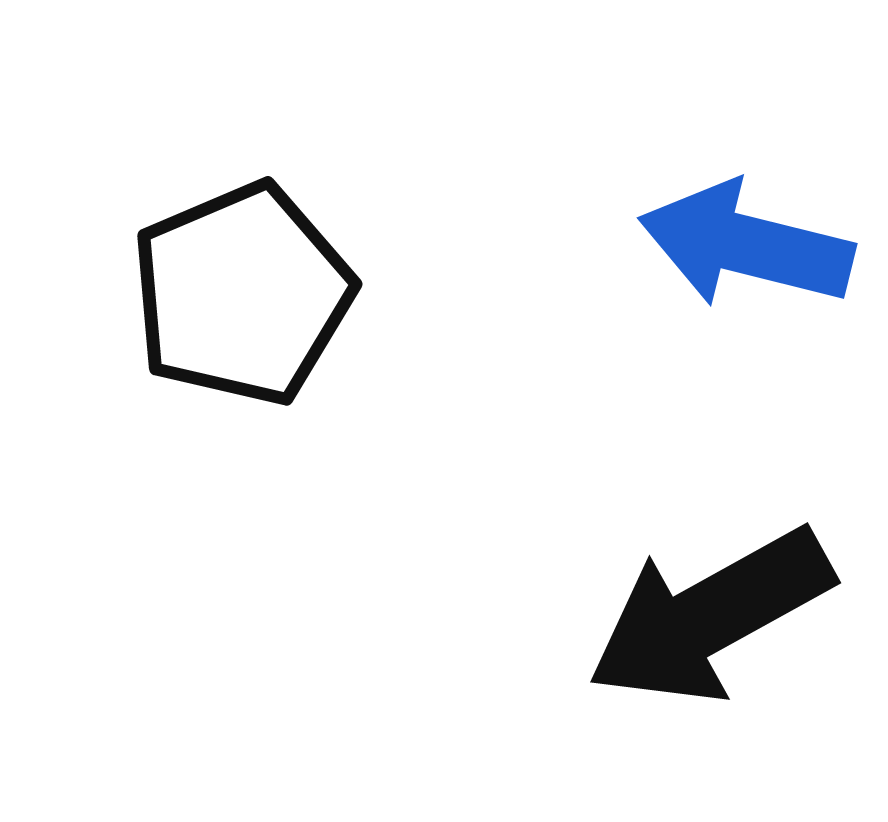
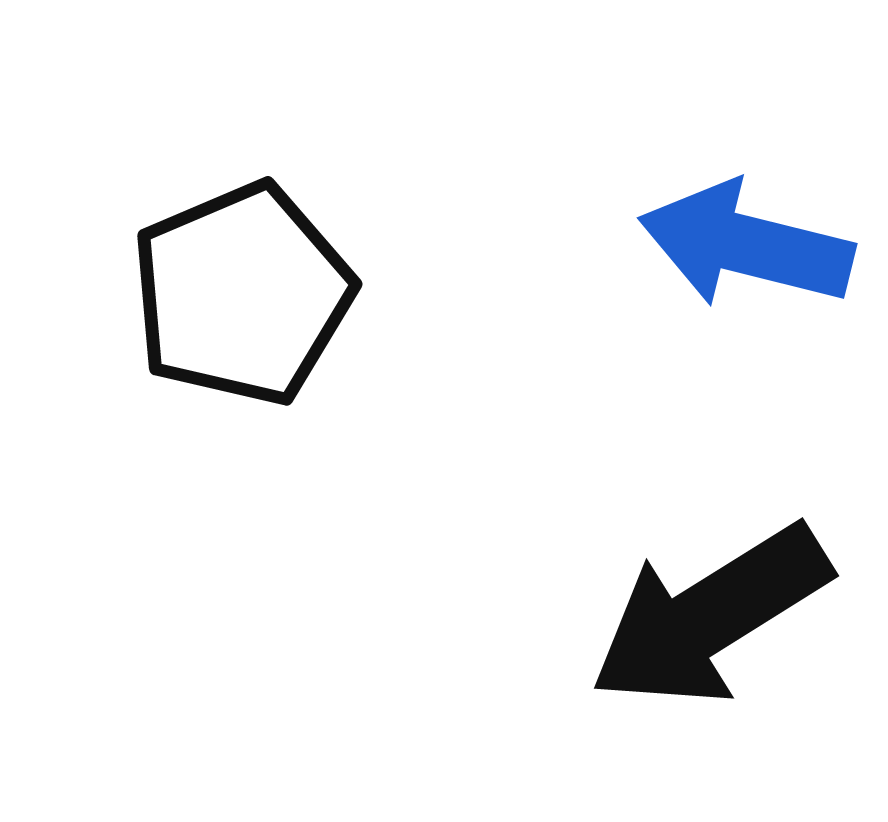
black arrow: rotated 3 degrees counterclockwise
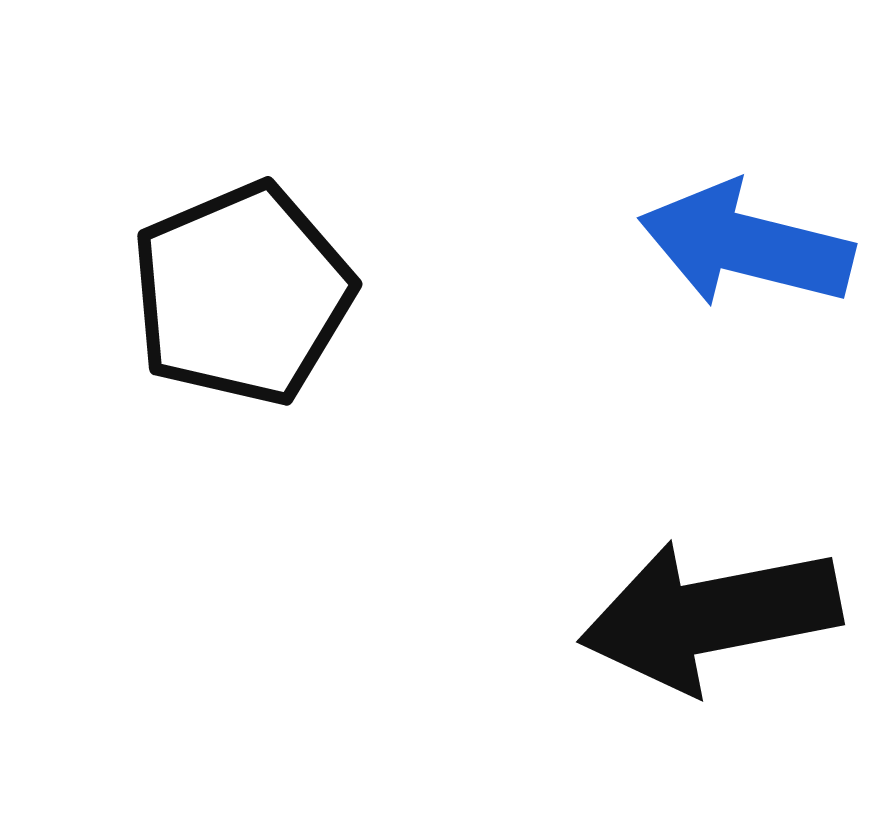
black arrow: rotated 21 degrees clockwise
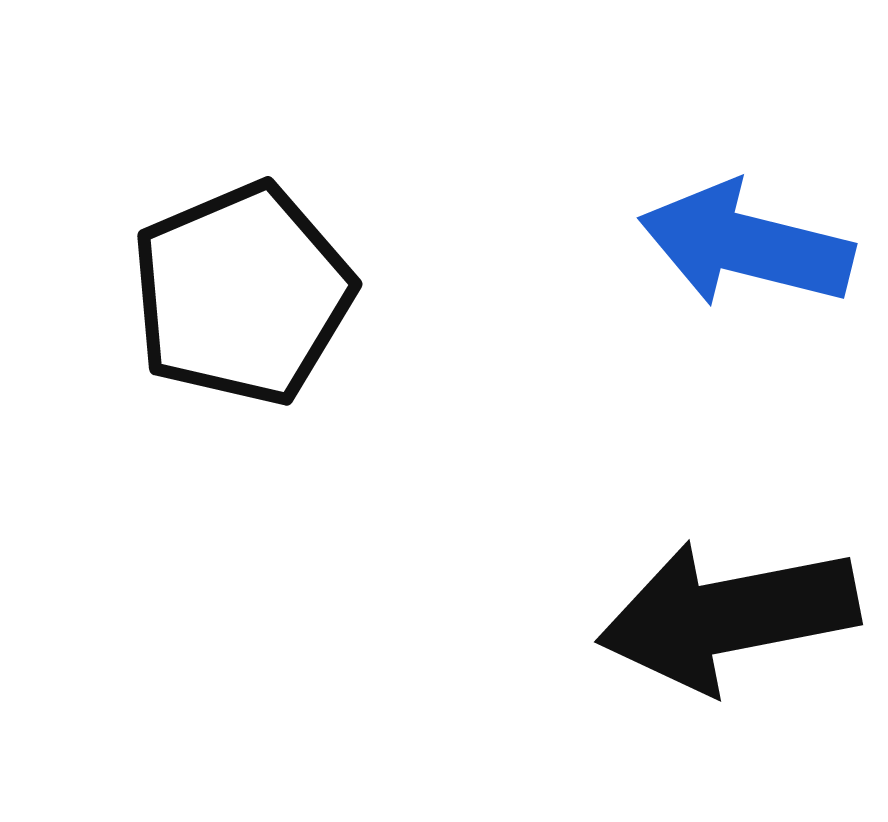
black arrow: moved 18 px right
